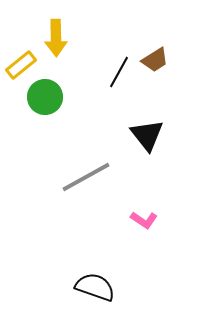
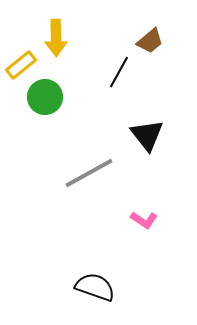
brown trapezoid: moved 5 px left, 19 px up; rotated 8 degrees counterclockwise
gray line: moved 3 px right, 4 px up
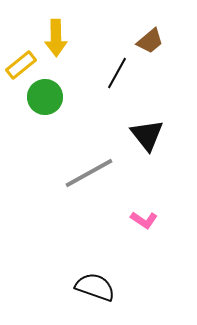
black line: moved 2 px left, 1 px down
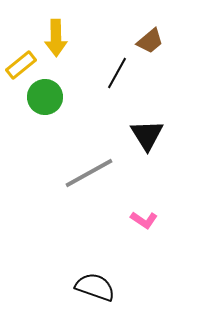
black triangle: rotated 6 degrees clockwise
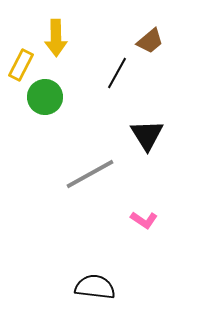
yellow rectangle: rotated 24 degrees counterclockwise
gray line: moved 1 px right, 1 px down
black semicircle: rotated 12 degrees counterclockwise
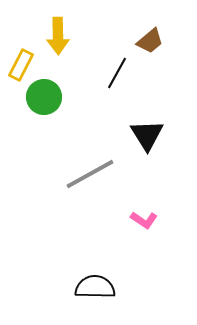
yellow arrow: moved 2 px right, 2 px up
green circle: moved 1 px left
black semicircle: rotated 6 degrees counterclockwise
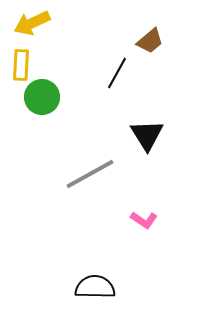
yellow arrow: moved 26 px left, 13 px up; rotated 66 degrees clockwise
yellow rectangle: rotated 24 degrees counterclockwise
green circle: moved 2 px left
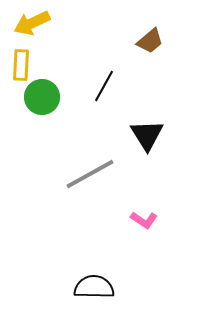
black line: moved 13 px left, 13 px down
black semicircle: moved 1 px left
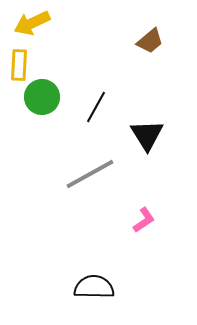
yellow rectangle: moved 2 px left
black line: moved 8 px left, 21 px down
pink L-shape: rotated 68 degrees counterclockwise
